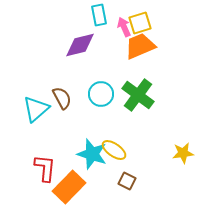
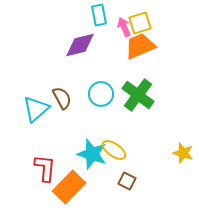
yellow star: rotated 25 degrees clockwise
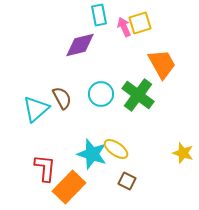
orange trapezoid: moved 22 px right, 18 px down; rotated 84 degrees clockwise
yellow ellipse: moved 2 px right, 1 px up
